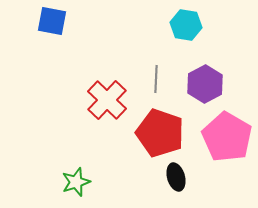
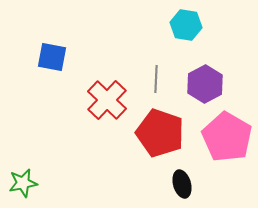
blue square: moved 36 px down
black ellipse: moved 6 px right, 7 px down
green star: moved 53 px left, 1 px down; rotated 8 degrees clockwise
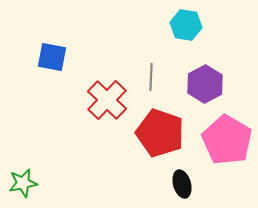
gray line: moved 5 px left, 2 px up
pink pentagon: moved 3 px down
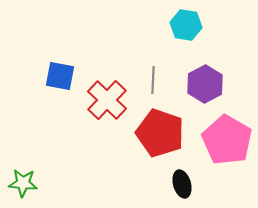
blue square: moved 8 px right, 19 px down
gray line: moved 2 px right, 3 px down
green star: rotated 16 degrees clockwise
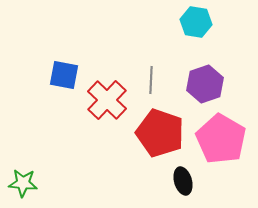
cyan hexagon: moved 10 px right, 3 px up
blue square: moved 4 px right, 1 px up
gray line: moved 2 px left
purple hexagon: rotated 9 degrees clockwise
pink pentagon: moved 6 px left, 1 px up
black ellipse: moved 1 px right, 3 px up
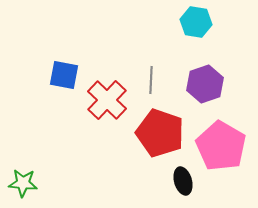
pink pentagon: moved 7 px down
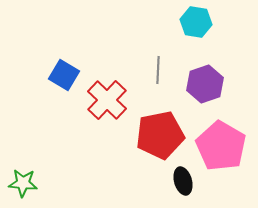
blue square: rotated 20 degrees clockwise
gray line: moved 7 px right, 10 px up
red pentagon: moved 2 px down; rotated 30 degrees counterclockwise
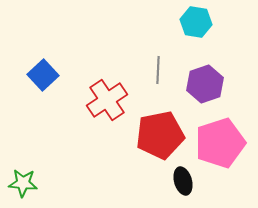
blue square: moved 21 px left; rotated 16 degrees clockwise
red cross: rotated 12 degrees clockwise
pink pentagon: moved 1 px left, 3 px up; rotated 24 degrees clockwise
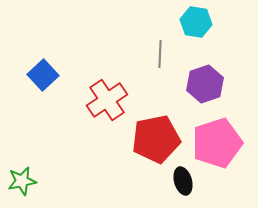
gray line: moved 2 px right, 16 px up
red pentagon: moved 4 px left, 4 px down
pink pentagon: moved 3 px left
green star: moved 1 px left, 2 px up; rotated 16 degrees counterclockwise
